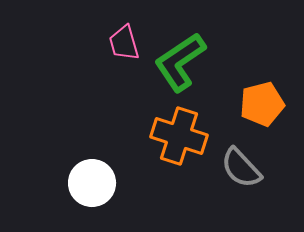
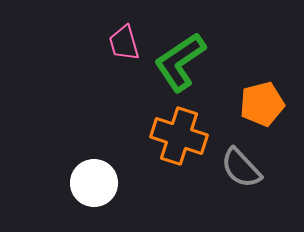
white circle: moved 2 px right
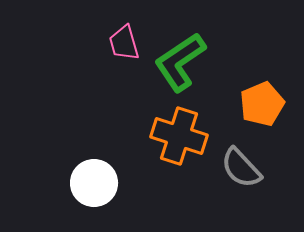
orange pentagon: rotated 9 degrees counterclockwise
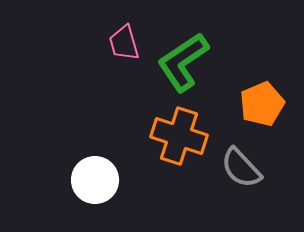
green L-shape: moved 3 px right
white circle: moved 1 px right, 3 px up
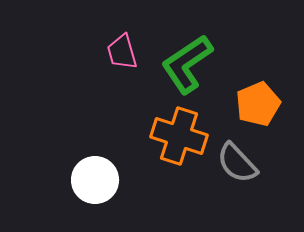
pink trapezoid: moved 2 px left, 9 px down
green L-shape: moved 4 px right, 2 px down
orange pentagon: moved 4 px left
gray semicircle: moved 4 px left, 5 px up
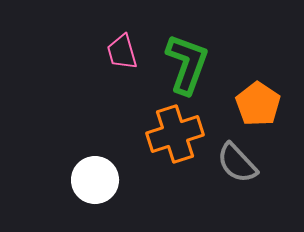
green L-shape: rotated 144 degrees clockwise
orange pentagon: rotated 15 degrees counterclockwise
orange cross: moved 4 px left, 2 px up; rotated 36 degrees counterclockwise
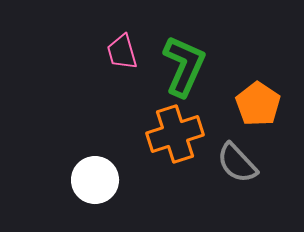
green L-shape: moved 3 px left, 2 px down; rotated 4 degrees clockwise
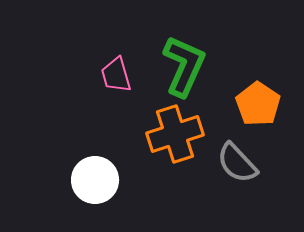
pink trapezoid: moved 6 px left, 23 px down
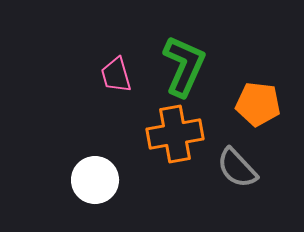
orange pentagon: rotated 27 degrees counterclockwise
orange cross: rotated 8 degrees clockwise
gray semicircle: moved 5 px down
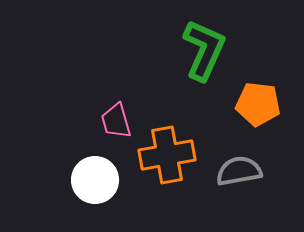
green L-shape: moved 20 px right, 16 px up
pink trapezoid: moved 46 px down
orange cross: moved 8 px left, 21 px down
gray semicircle: moved 2 px right, 3 px down; rotated 123 degrees clockwise
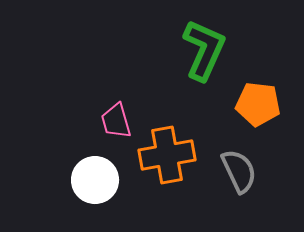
gray semicircle: rotated 75 degrees clockwise
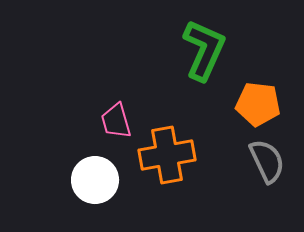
gray semicircle: moved 28 px right, 10 px up
